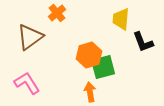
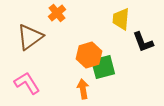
orange arrow: moved 7 px left, 3 px up
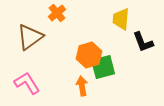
orange arrow: moved 1 px left, 3 px up
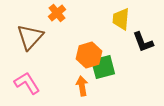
brown triangle: rotated 12 degrees counterclockwise
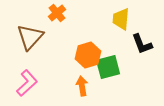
black L-shape: moved 1 px left, 2 px down
orange hexagon: moved 1 px left
green square: moved 5 px right
pink L-shape: rotated 80 degrees clockwise
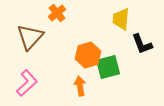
orange arrow: moved 2 px left
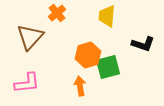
yellow trapezoid: moved 14 px left, 3 px up
black L-shape: moved 1 px right; rotated 50 degrees counterclockwise
pink L-shape: rotated 36 degrees clockwise
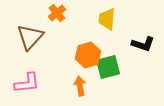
yellow trapezoid: moved 3 px down
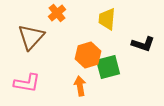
brown triangle: moved 1 px right
pink L-shape: rotated 16 degrees clockwise
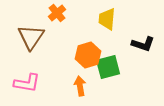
brown triangle: rotated 8 degrees counterclockwise
